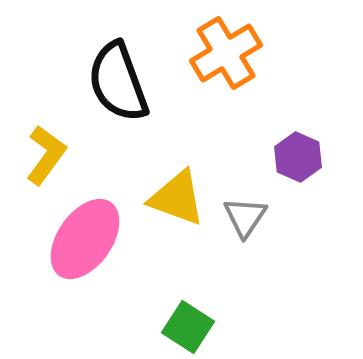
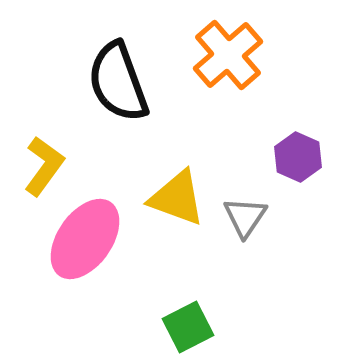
orange cross: moved 2 px right, 2 px down; rotated 10 degrees counterclockwise
yellow L-shape: moved 2 px left, 11 px down
green square: rotated 30 degrees clockwise
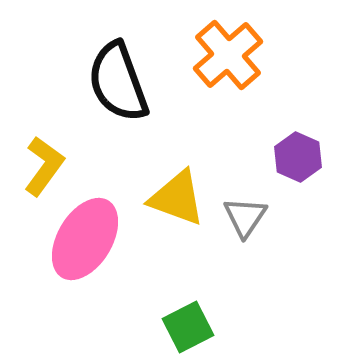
pink ellipse: rotated 4 degrees counterclockwise
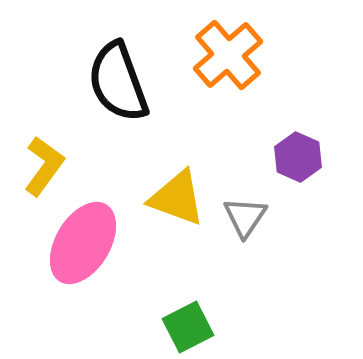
pink ellipse: moved 2 px left, 4 px down
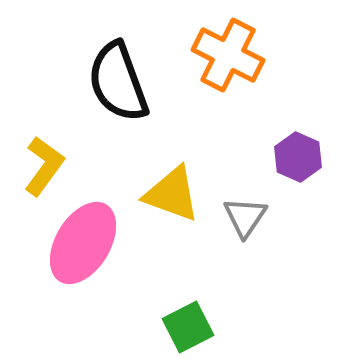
orange cross: rotated 22 degrees counterclockwise
yellow triangle: moved 5 px left, 4 px up
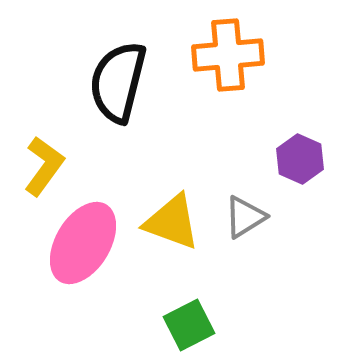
orange cross: rotated 32 degrees counterclockwise
black semicircle: rotated 34 degrees clockwise
purple hexagon: moved 2 px right, 2 px down
yellow triangle: moved 28 px down
gray triangle: rotated 24 degrees clockwise
green square: moved 1 px right, 2 px up
